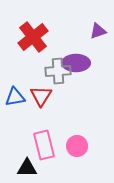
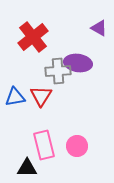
purple triangle: moved 1 px right, 3 px up; rotated 48 degrees clockwise
purple ellipse: moved 2 px right; rotated 8 degrees clockwise
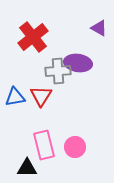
pink circle: moved 2 px left, 1 px down
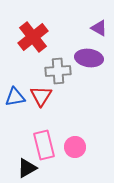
purple ellipse: moved 11 px right, 5 px up
black triangle: rotated 30 degrees counterclockwise
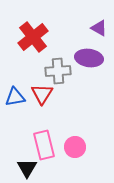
red triangle: moved 1 px right, 2 px up
black triangle: rotated 30 degrees counterclockwise
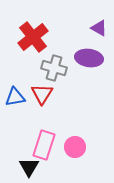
gray cross: moved 4 px left, 3 px up; rotated 20 degrees clockwise
pink rectangle: rotated 32 degrees clockwise
black triangle: moved 2 px right, 1 px up
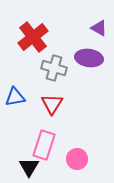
red triangle: moved 10 px right, 10 px down
pink circle: moved 2 px right, 12 px down
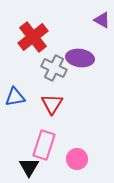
purple triangle: moved 3 px right, 8 px up
purple ellipse: moved 9 px left
gray cross: rotated 10 degrees clockwise
